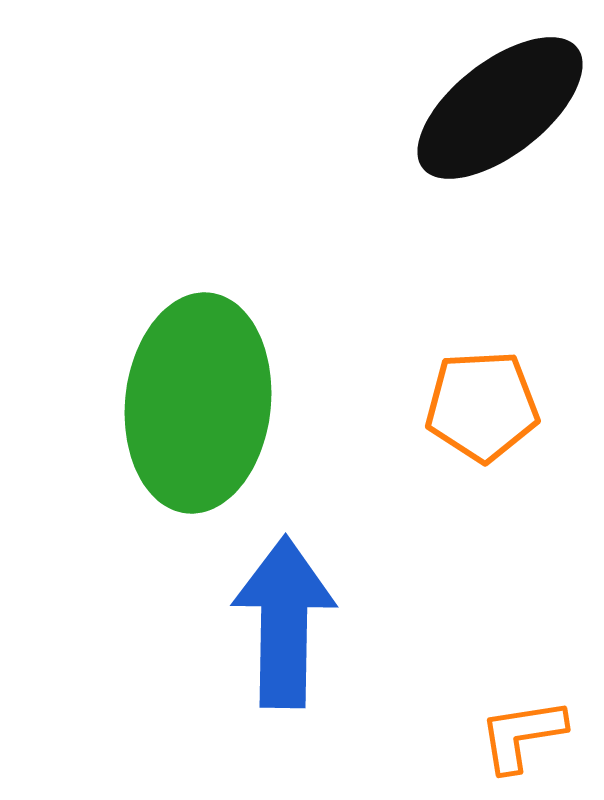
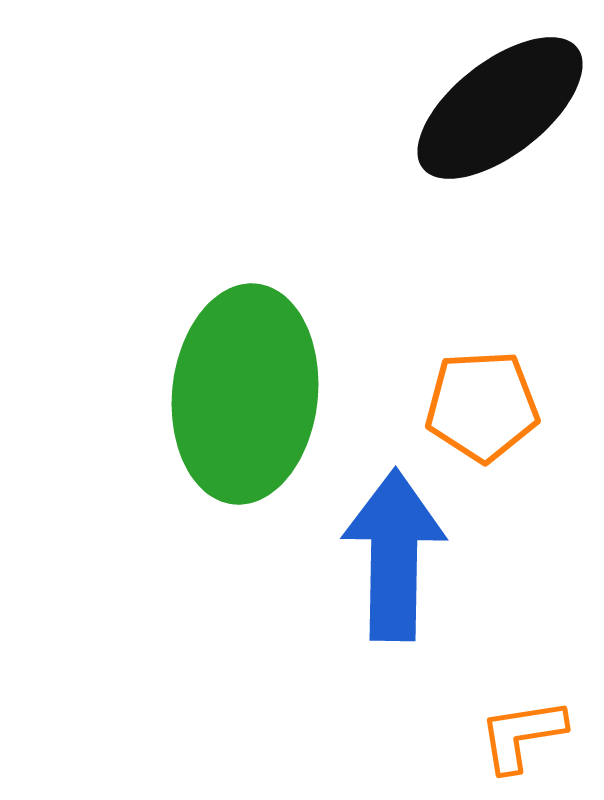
green ellipse: moved 47 px right, 9 px up
blue arrow: moved 110 px right, 67 px up
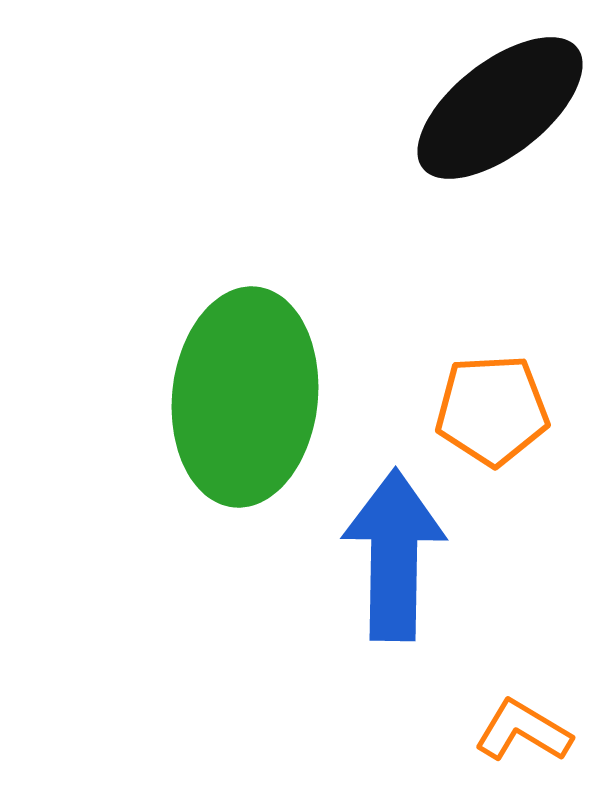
green ellipse: moved 3 px down
orange pentagon: moved 10 px right, 4 px down
orange L-shape: moved 1 px right, 4 px up; rotated 40 degrees clockwise
